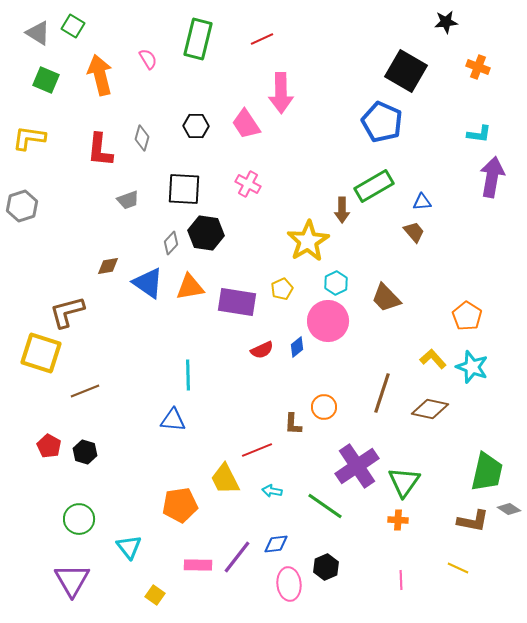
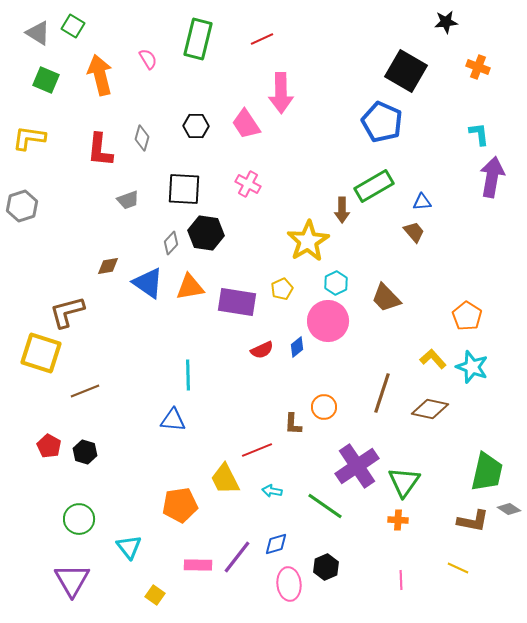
cyan L-shape at (479, 134): rotated 105 degrees counterclockwise
blue diamond at (276, 544): rotated 10 degrees counterclockwise
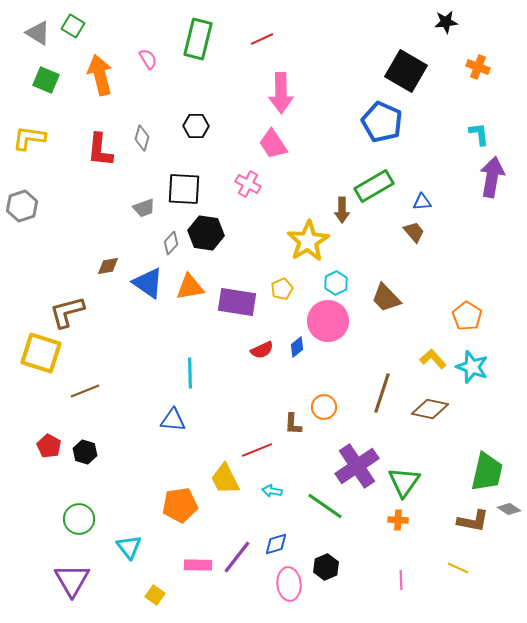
pink trapezoid at (246, 124): moved 27 px right, 20 px down
gray trapezoid at (128, 200): moved 16 px right, 8 px down
cyan line at (188, 375): moved 2 px right, 2 px up
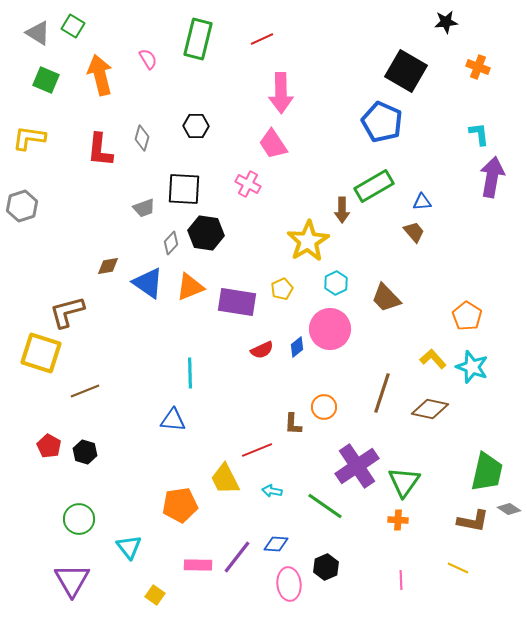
orange triangle at (190, 287): rotated 12 degrees counterclockwise
pink circle at (328, 321): moved 2 px right, 8 px down
blue diamond at (276, 544): rotated 20 degrees clockwise
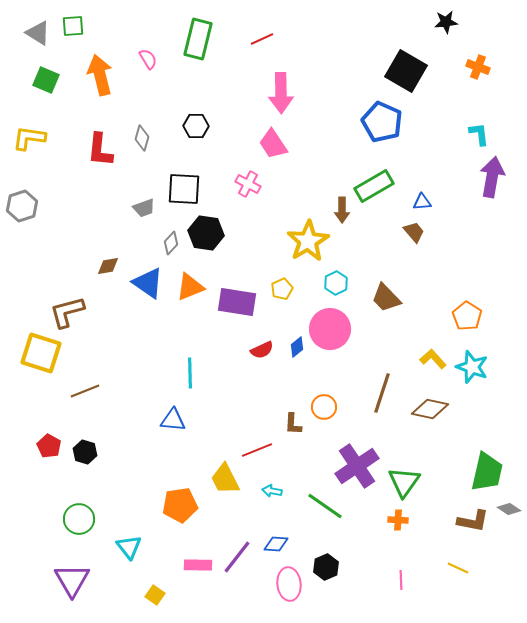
green square at (73, 26): rotated 35 degrees counterclockwise
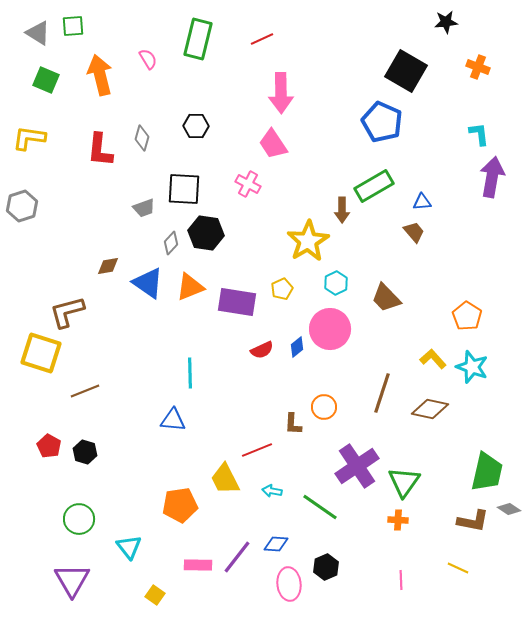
green line at (325, 506): moved 5 px left, 1 px down
